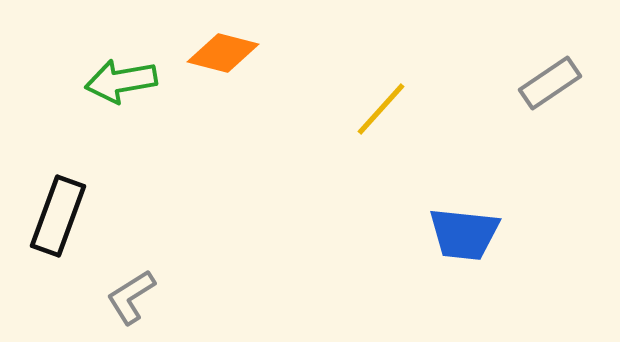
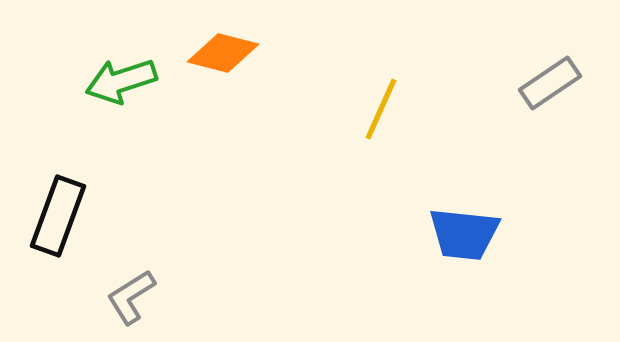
green arrow: rotated 8 degrees counterclockwise
yellow line: rotated 18 degrees counterclockwise
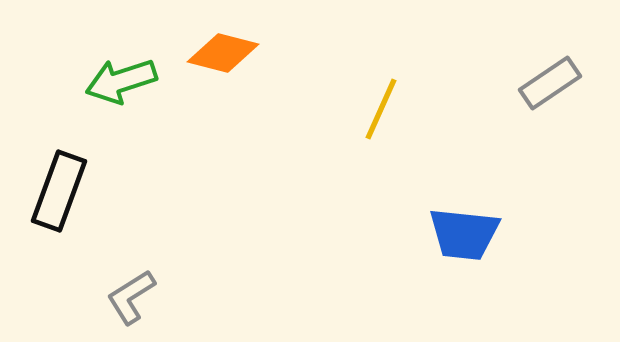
black rectangle: moved 1 px right, 25 px up
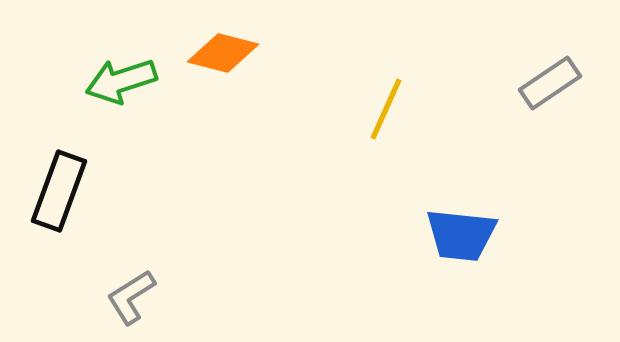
yellow line: moved 5 px right
blue trapezoid: moved 3 px left, 1 px down
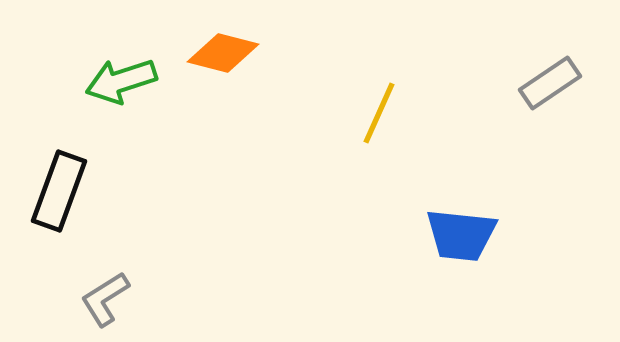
yellow line: moved 7 px left, 4 px down
gray L-shape: moved 26 px left, 2 px down
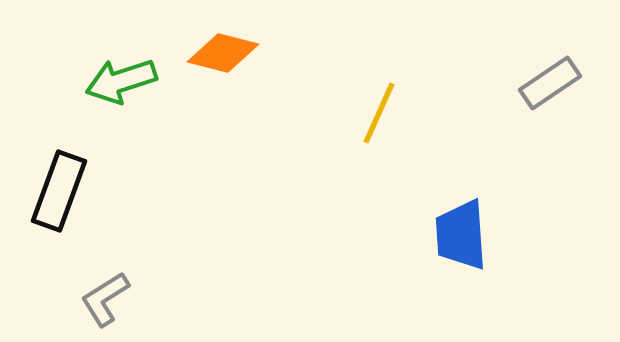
blue trapezoid: rotated 80 degrees clockwise
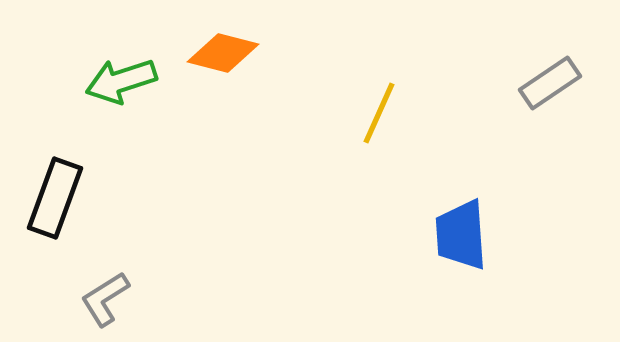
black rectangle: moved 4 px left, 7 px down
